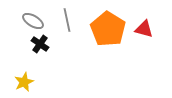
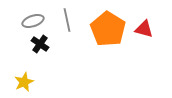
gray ellipse: rotated 50 degrees counterclockwise
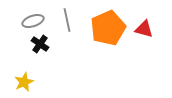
orange pentagon: moved 1 px up; rotated 16 degrees clockwise
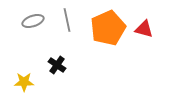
black cross: moved 17 px right, 21 px down
yellow star: rotated 24 degrees clockwise
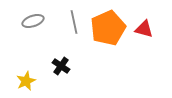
gray line: moved 7 px right, 2 px down
black cross: moved 4 px right, 1 px down
yellow star: moved 2 px right, 1 px up; rotated 24 degrees counterclockwise
